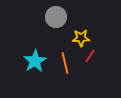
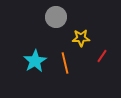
red line: moved 12 px right
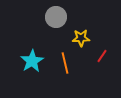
cyan star: moved 3 px left
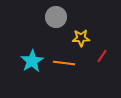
orange line: moved 1 px left; rotated 70 degrees counterclockwise
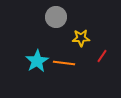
cyan star: moved 5 px right
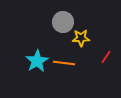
gray circle: moved 7 px right, 5 px down
red line: moved 4 px right, 1 px down
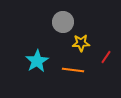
yellow star: moved 5 px down
orange line: moved 9 px right, 7 px down
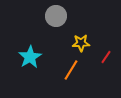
gray circle: moved 7 px left, 6 px up
cyan star: moved 7 px left, 4 px up
orange line: moved 2 px left; rotated 65 degrees counterclockwise
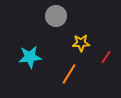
cyan star: rotated 25 degrees clockwise
orange line: moved 2 px left, 4 px down
